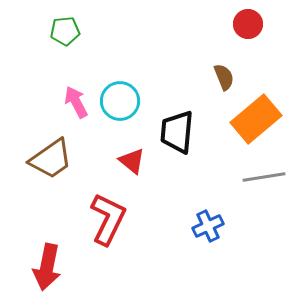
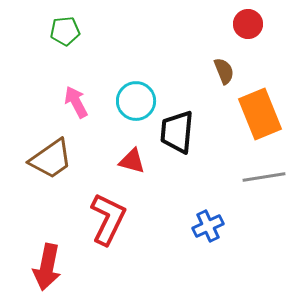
brown semicircle: moved 6 px up
cyan circle: moved 16 px right
orange rectangle: moved 4 px right, 5 px up; rotated 72 degrees counterclockwise
red triangle: rotated 24 degrees counterclockwise
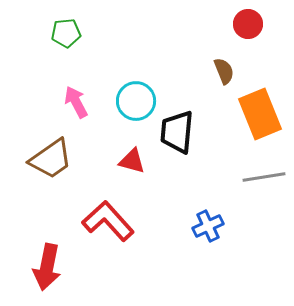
green pentagon: moved 1 px right, 2 px down
red L-shape: moved 2 px down; rotated 68 degrees counterclockwise
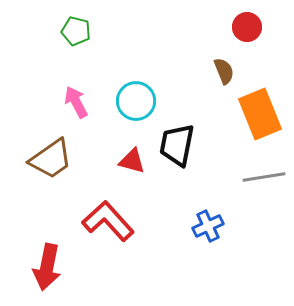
red circle: moved 1 px left, 3 px down
green pentagon: moved 10 px right, 2 px up; rotated 20 degrees clockwise
black trapezoid: moved 13 px down; rotated 6 degrees clockwise
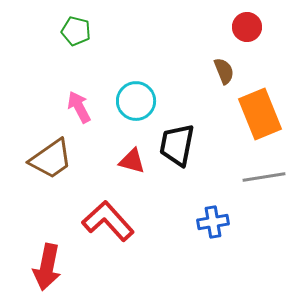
pink arrow: moved 3 px right, 5 px down
blue cross: moved 5 px right, 4 px up; rotated 16 degrees clockwise
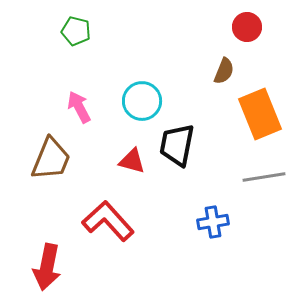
brown semicircle: rotated 44 degrees clockwise
cyan circle: moved 6 px right
brown trapezoid: rotated 33 degrees counterclockwise
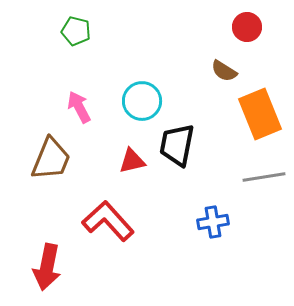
brown semicircle: rotated 100 degrees clockwise
red triangle: rotated 28 degrees counterclockwise
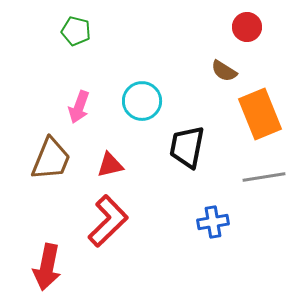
pink arrow: rotated 132 degrees counterclockwise
black trapezoid: moved 10 px right, 2 px down
red triangle: moved 22 px left, 4 px down
red L-shape: rotated 88 degrees clockwise
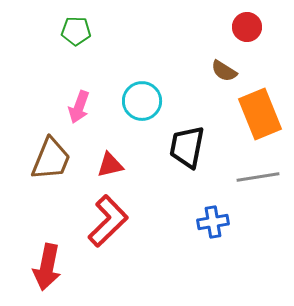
green pentagon: rotated 12 degrees counterclockwise
gray line: moved 6 px left
